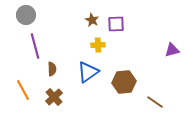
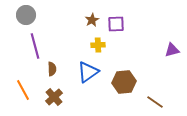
brown star: rotated 16 degrees clockwise
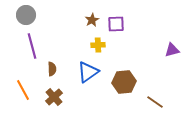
purple line: moved 3 px left
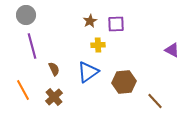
brown star: moved 2 px left, 1 px down
purple triangle: rotated 42 degrees clockwise
brown semicircle: moved 2 px right; rotated 24 degrees counterclockwise
brown line: moved 1 px up; rotated 12 degrees clockwise
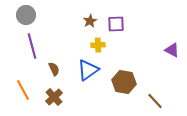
blue triangle: moved 2 px up
brown hexagon: rotated 15 degrees clockwise
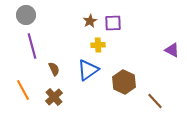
purple square: moved 3 px left, 1 px up
brown hexagon: rotated 15 degrees clockwise
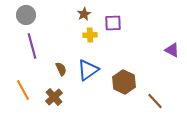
brown star: moved 6 px left, 7 px up
yellow cross: moved 8 px left, 10 px up
brown semicircle: moved 7 px right
